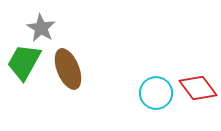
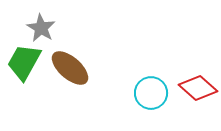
brown ellipse: moved 2 px right, 1 px up; rotated 27 degrees counterclockwise
red diamond: rotated 12 degrees counterclockwise
cyan circle: moved 5 px left
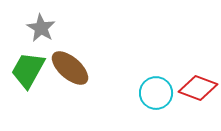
green trapezoid: moved 4 px right, 8 px down
red diamond: rotated 21 degrees counterclockwise
cyan circle: moved 5 px right
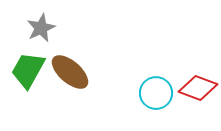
gray star: rotated 16 degrees clockwise
brown ellipse: moved 4 px down
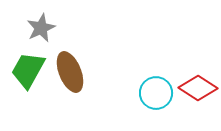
brown ellipse: rotated 27 degrees clockwise
red diamond: rotated 12 degrees clockwise
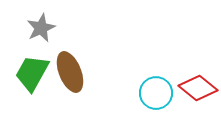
green trapezoid: moved 4 px right, 3 px down
red diamond: rotated 6 degrees clockwise
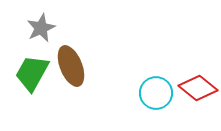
brown ellipse: moved 1 px right, 6 px up
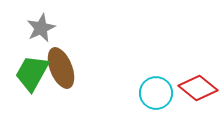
brown ellipse: moved 10 px left, 2 px down
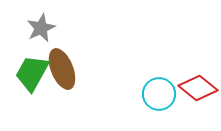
brown ellipse: moved 1 px right, 1 px down
cyan circle: moved 3 px right, 1 px down
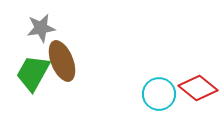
gray star: rotated 16 degrees clockwise
brown ellipse: moved 8 px up
green trapezoid: moved 1 px right
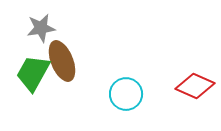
red diamond: moved 3 px left, 2 px up; rotated 15 degrees counterclockwise
cyan circle: moved 33 px left
